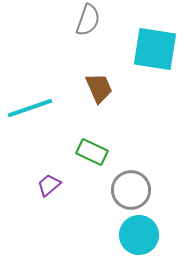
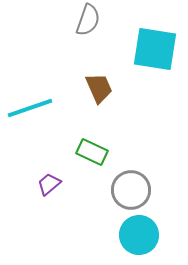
purple trapezoid: moved 1 px up
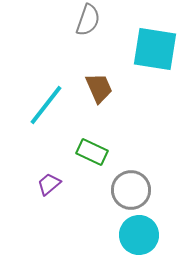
cyan line: moved 16 px right, 3 px up; rotated 33 degrees counterclockwise
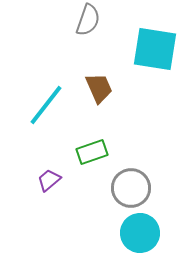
green rectangle: rotated 44 degrees counterclockwise
purple trapezoid: moved 4 px up
gray circle: moved 2 px up
cyan circle: moved 1 px right, 2 px up
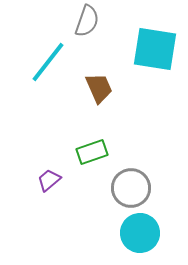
gray semicircle: moved 1 px left, 1 px down
cyan line: moved 2 px right, 43 px up
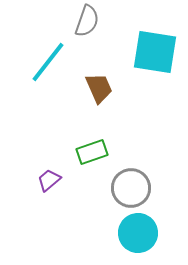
cyan square: moved 3 px down
cyan circle: moved 2 px left
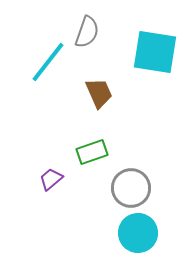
gray semicircle: moved 11 px down
brown trapezoid: moved 5 px down
purple trapezoid: moved 2 px right, 1 px up
